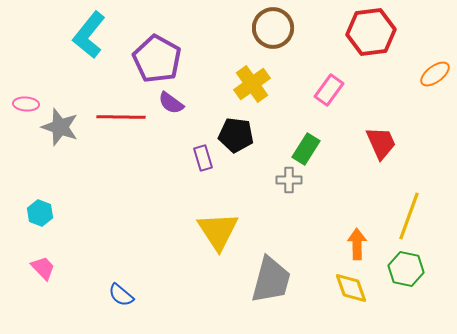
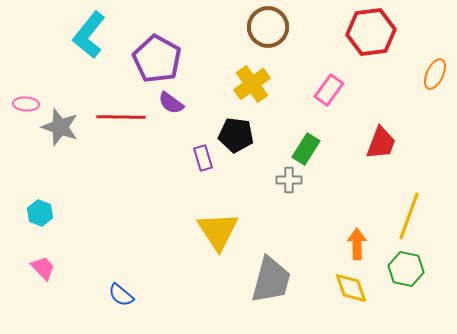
brown circle: moved 5 px left, 1 px up
orange ellipse: rotated 28 degrees counterclockwise
red trapezoid: rotated 45 degrees clockwise
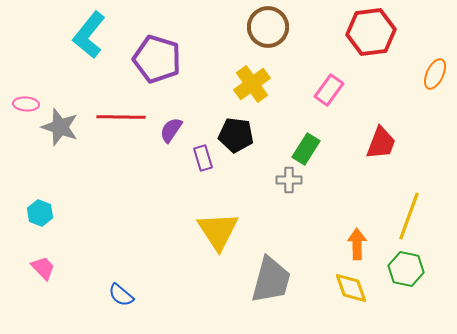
purple pentagon: rotated 12 degrees counterclockwise
purple semicircle: moved 27 px down; rotated 88 degrees clockwise
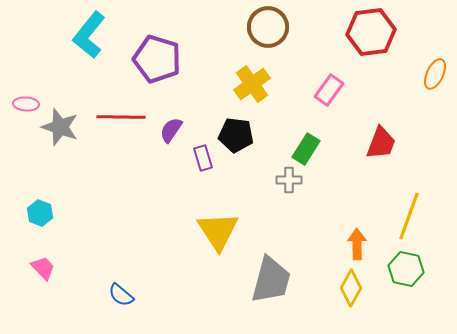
yellow diamond: rotated 48 degrees clockwise
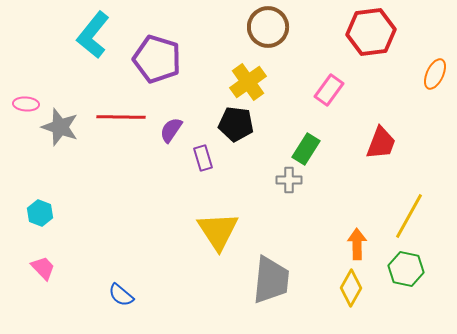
cyan L-shape: moved 4 px right
yellow cross: moved 4 px left, 2 px up
black pentagon: moved 11 px up
yellow line: rotated 9 degrees clockwise
gray trapezoid: rotated 9 degrees counterclockwise
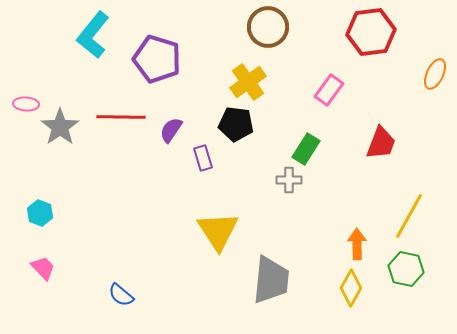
gray star: rotated 18 degrees clockwise
